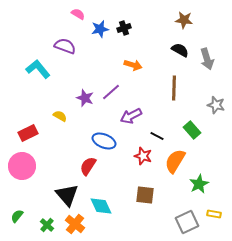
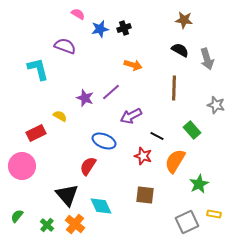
cyan L-shape: rotated 25 degrees clockwise
red rectangle: moved 8 px right
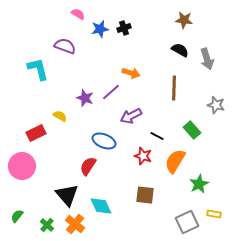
orange arrow: moved 2 px left, 8 px down
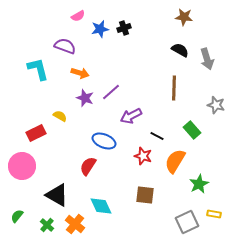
pink semicircle: moved 2 px down; rotated 120 degrees clockwise
brown star: moved 3 px up
orange arrow: moved 51 px left
black triangle: moved 10 px left; rotated 20 degrees counterclockwise
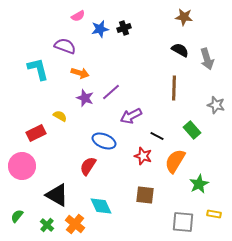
gray square: moved 4 px left; rotated 30 degrees clockwise
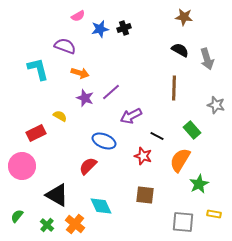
orange semicircle: moved 5 px right, 1 px up
red semicircle: rotated 12 degrees clockwise
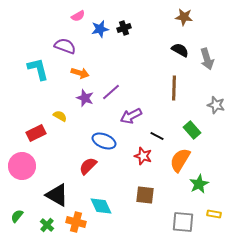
orange cross: moved 1 px right, 2 px up; rotated 24 degrees counterclockwise
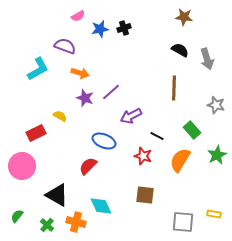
cyan L-shape: rotated 75 degrees clockwise
green star: moved 18 px right, 29 px up
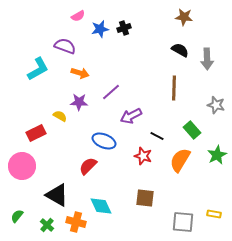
gray arrow: rotated 15 degrees clockwise
purple star: moved 6 px left, 4 px down; rotated 18 degrees counterclockwise
brown square: moved 3 px down
